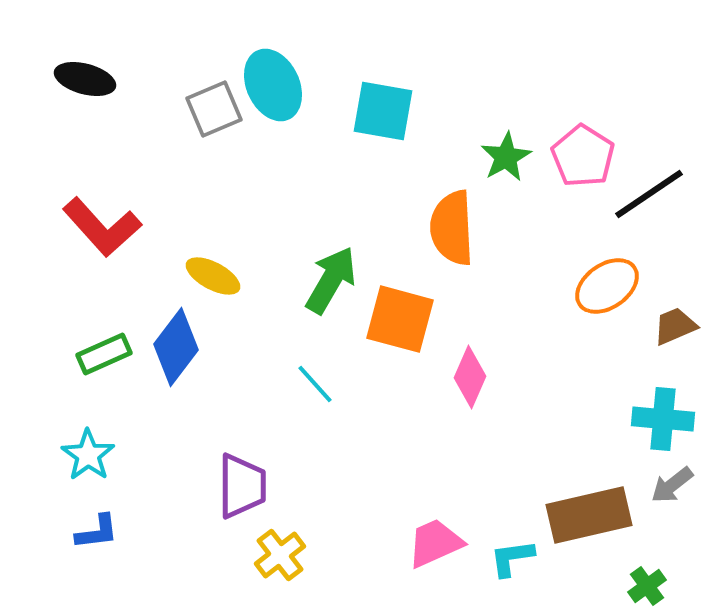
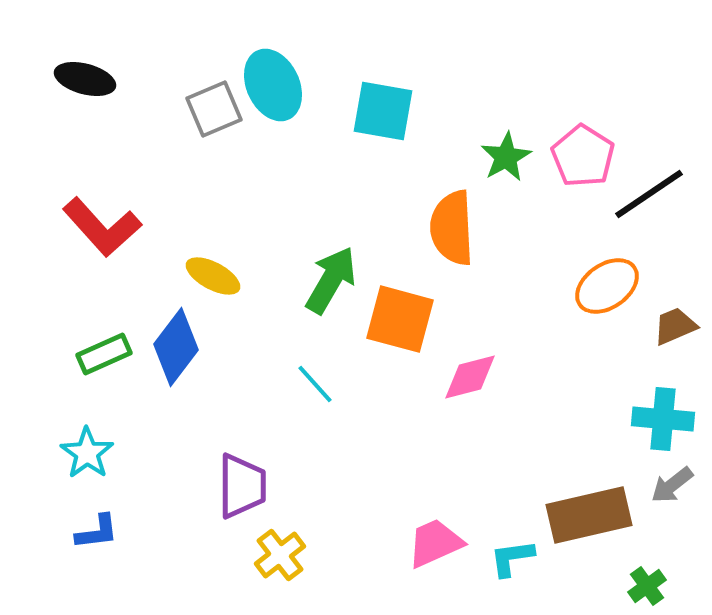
pink diamond: rotated 52 degrees clockwise
cyan star: moved 1 px left, 2 px up
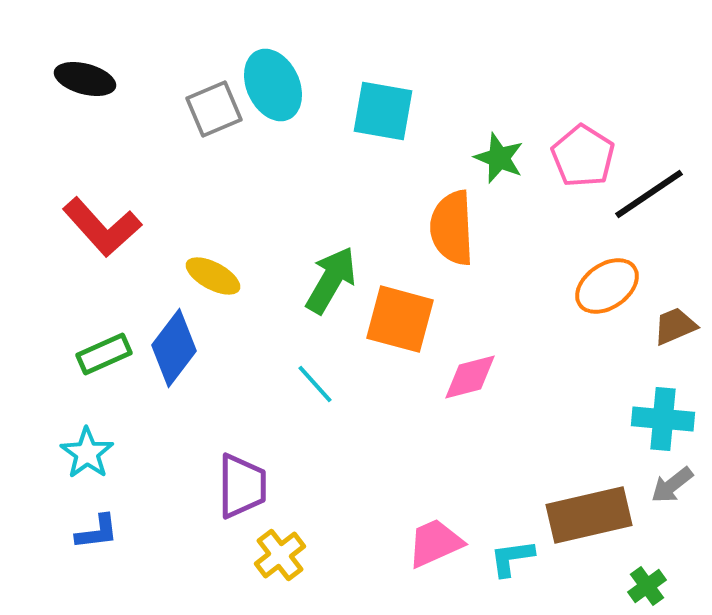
green star: moved 7 px left, 1 px down; rotated 21 degrees counterclockwise
blue diamond: moved 2 px left, 1 px down
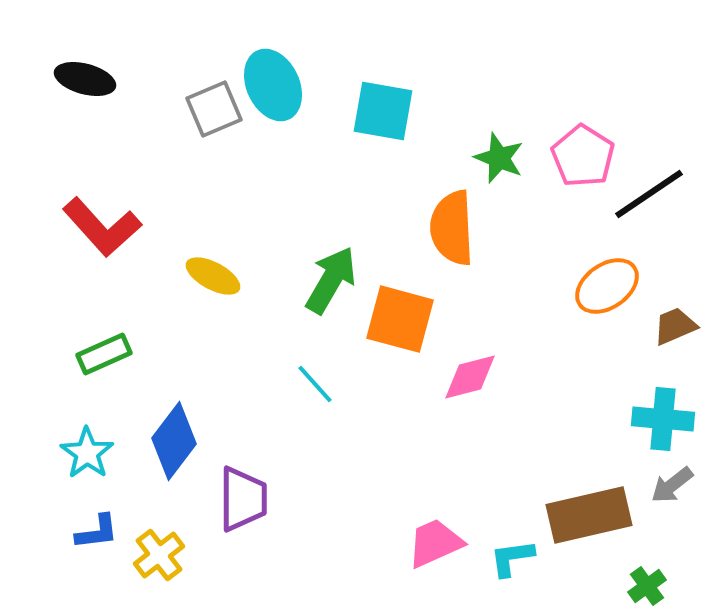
blue diamond: moved 93 px down
purple trapezoid: moved 1 px right, 13 px down
yellow cross: moved 121 px left
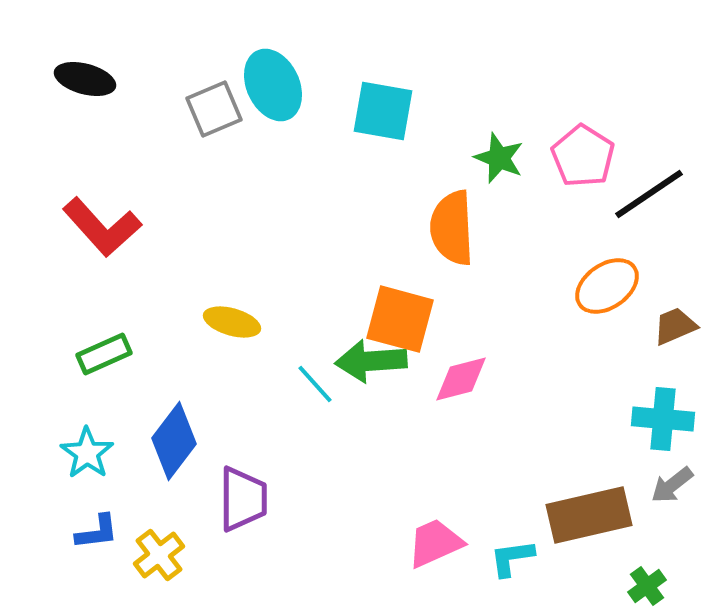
yellow ellipse: moved 19 px right, 46 px down; rotated 12 degrees counterclockwise
green arrow: moved 40 px right, 81 px down; rotated 124 degrees counterclockwise
pink diamond: moved 9 px left, 2 px down
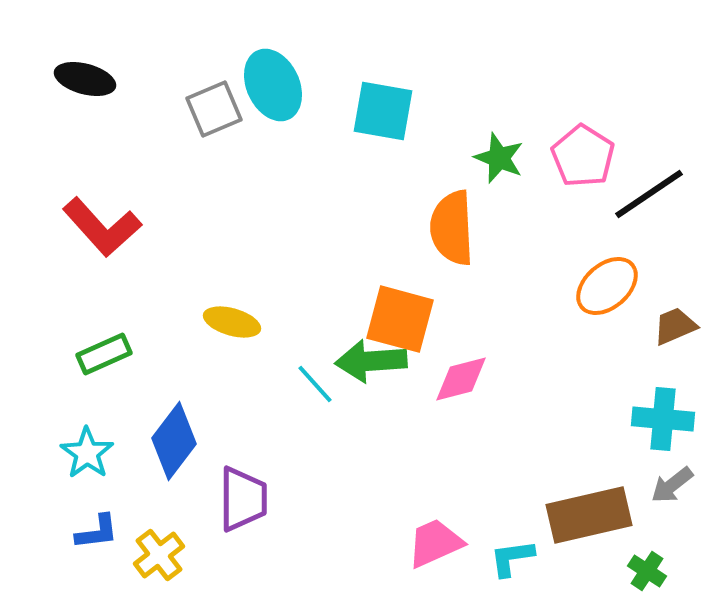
orange ellipse: rotated 6 degrees counterclockwise
green cross: moved 15 px up; rotated 21 degrees counterclockwise
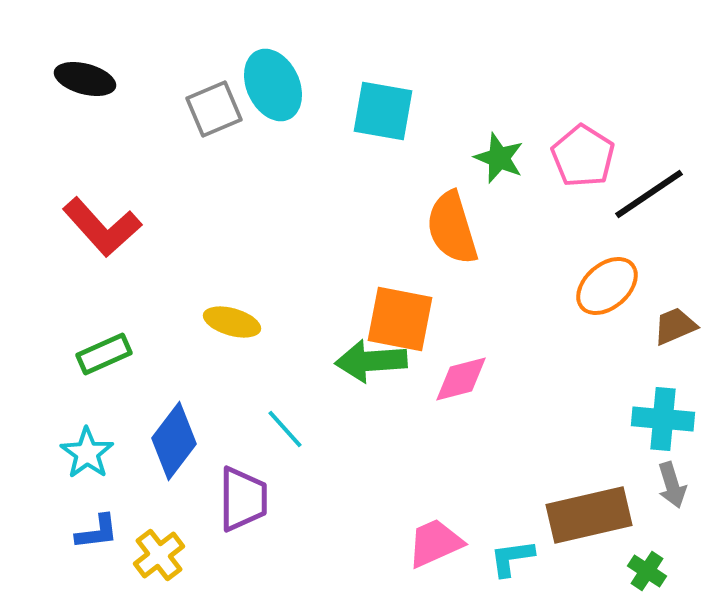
orange semicircle: rotated 14 degrees counterclockwise
orange square: rotated 4 degrees counterclockwise
cyan line: moved 30 px left, 45 px down
gray arrow: rotated 69 degrees counterclockwise
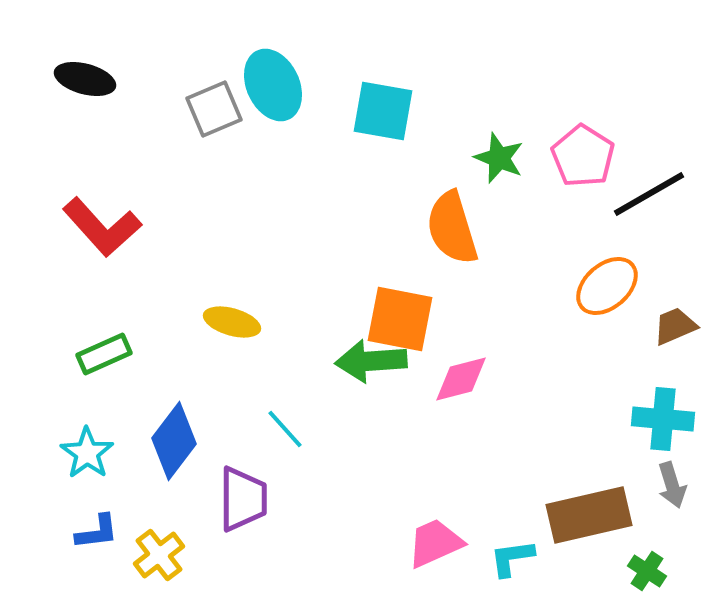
black line: rotated 4 degrees clockwise
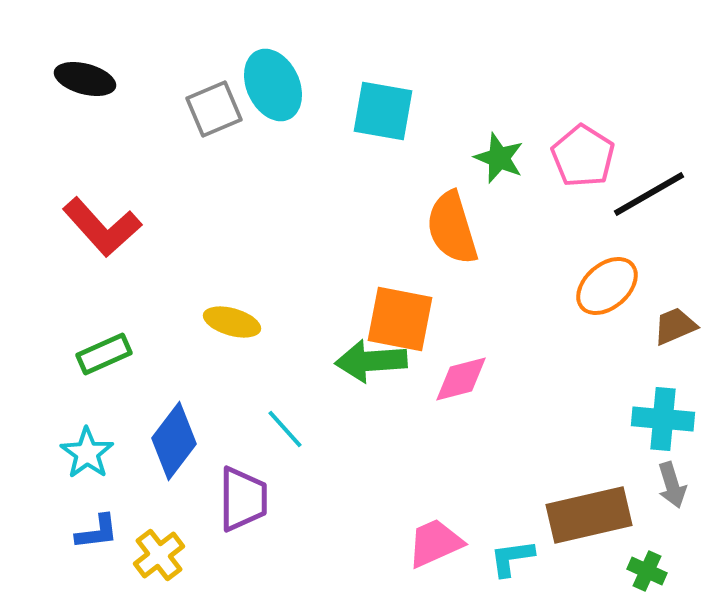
green cross: rotated 9 degrees counterclockwise
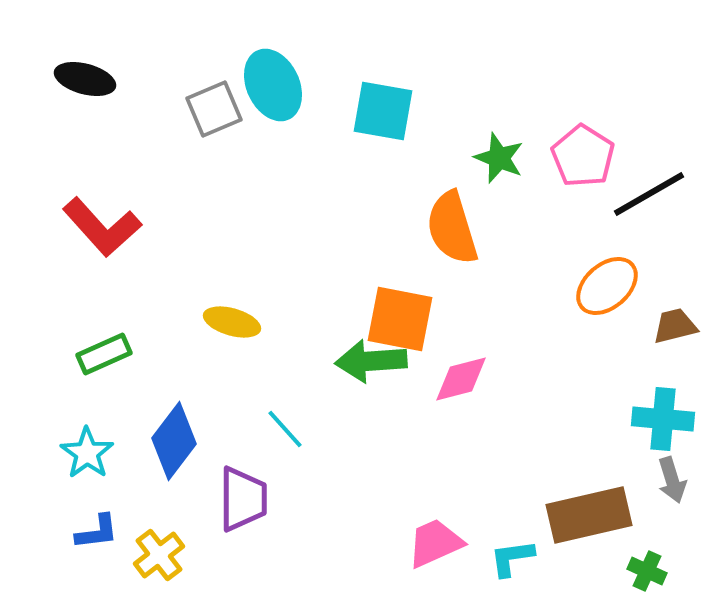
brown trapezoid: rotated 9 degrees clockwise
gray arrow: moved 5 px up
